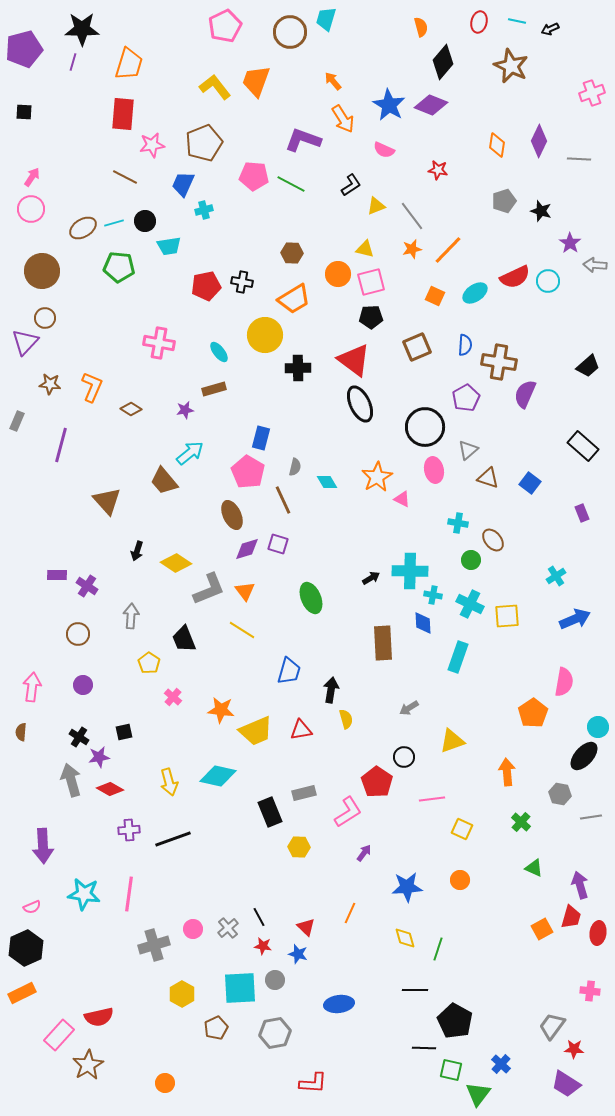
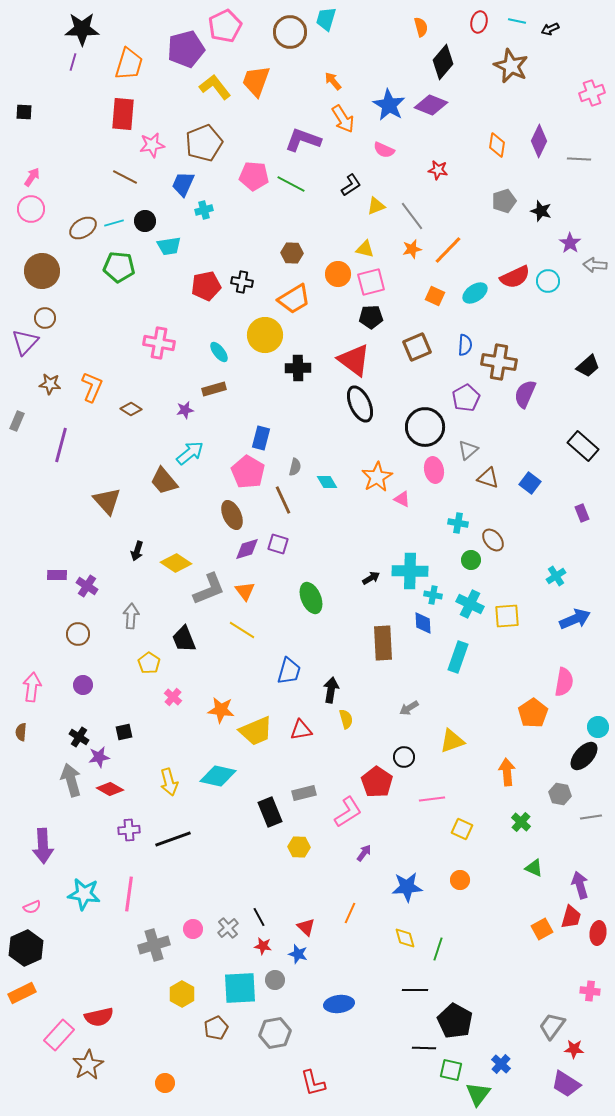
purple pentagon at (24, 49): moved 162 px right
red L-shape at (313, 1083): rotated 72 degrees clockwise
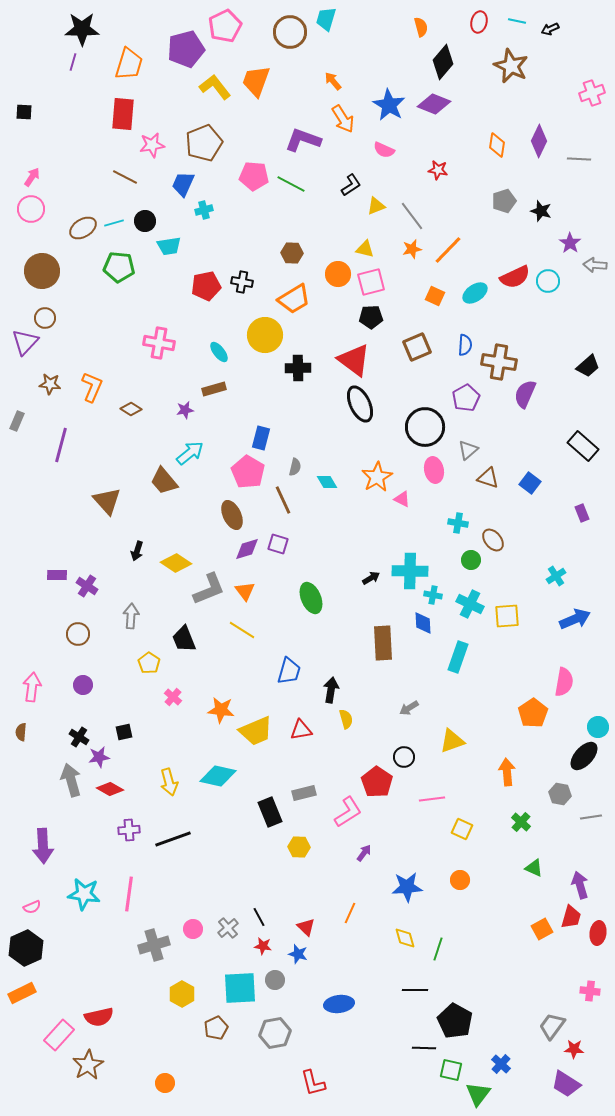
purple diamond at (431, 105): moved 3 px right, 1 px up
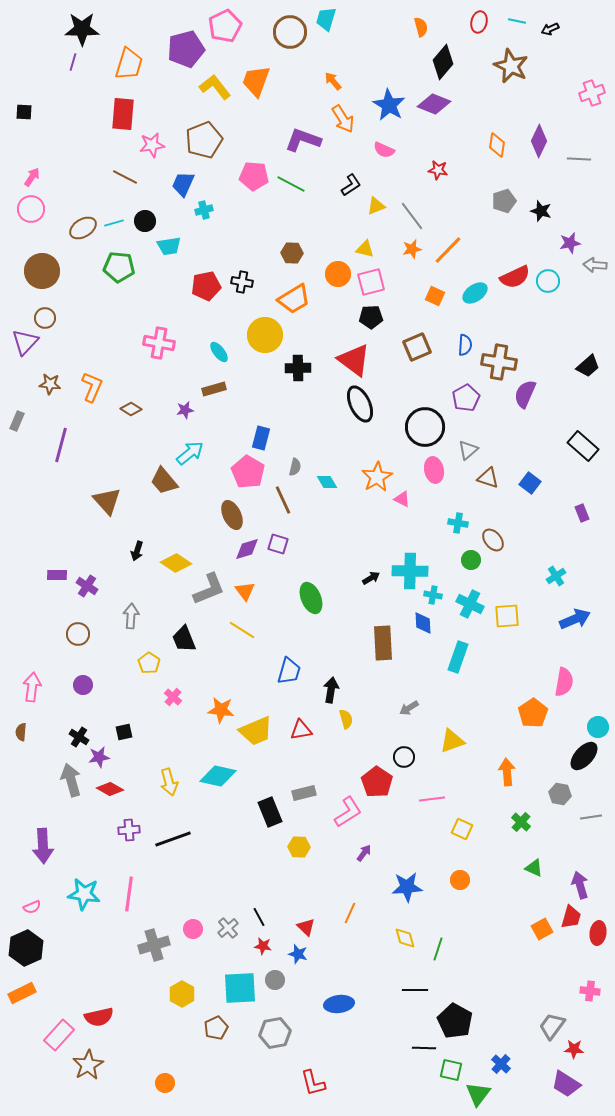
brown pentagon at (204, 143): moved 3 px up
purple star at (570, 243): rotated 25 degrees clockwise
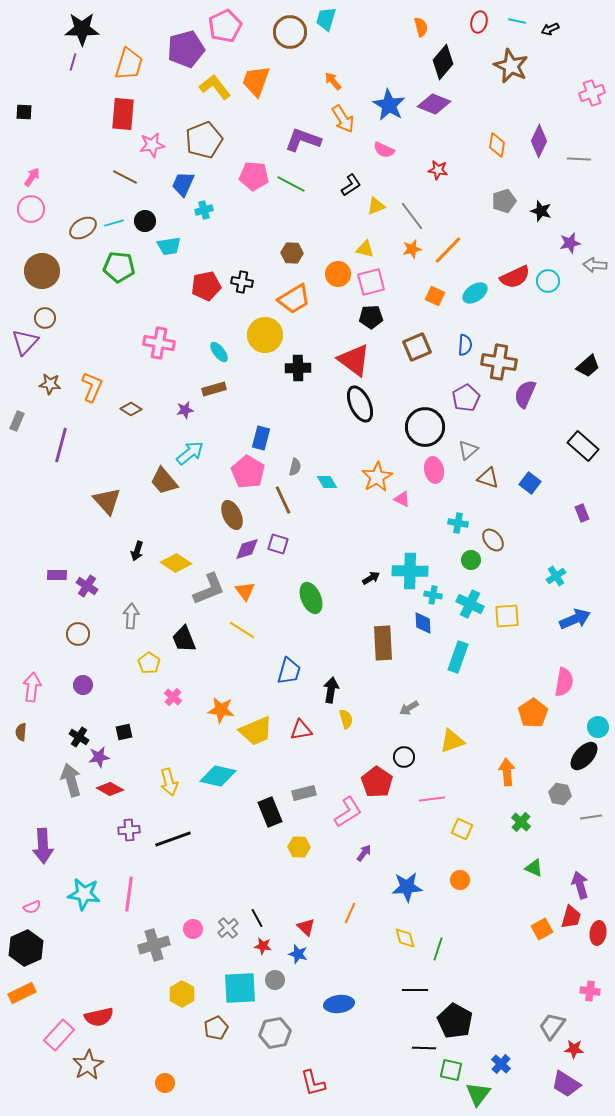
black line at (259, 917): moved 2 px left, 1 px down
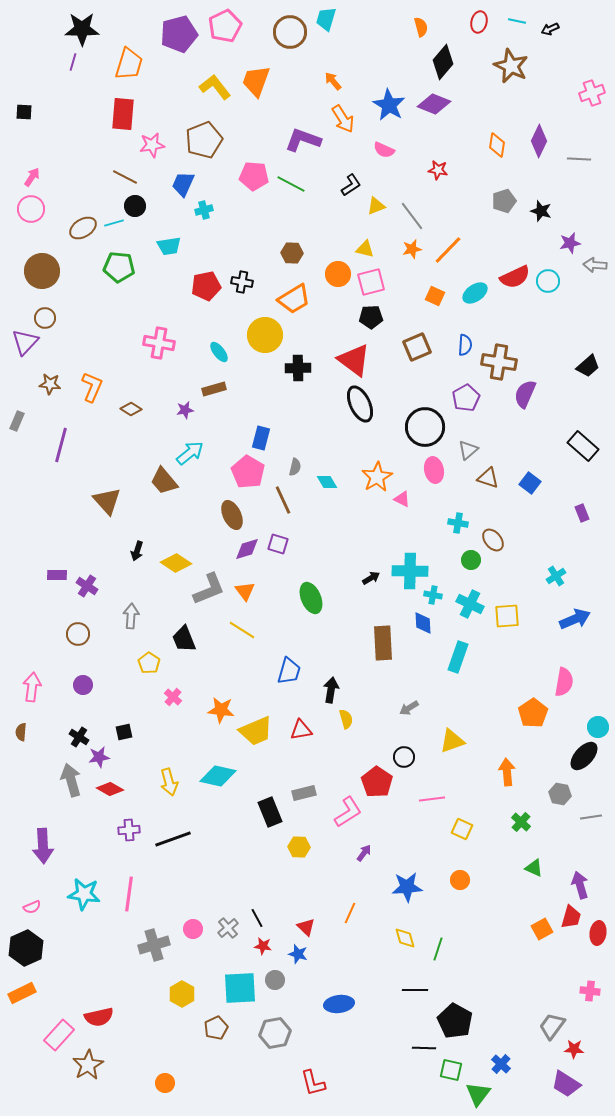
purple pentagon at (186, 49): moved 7 px left, 15 px up
black circle at (145, 221): moved 10 px left, 15 px up
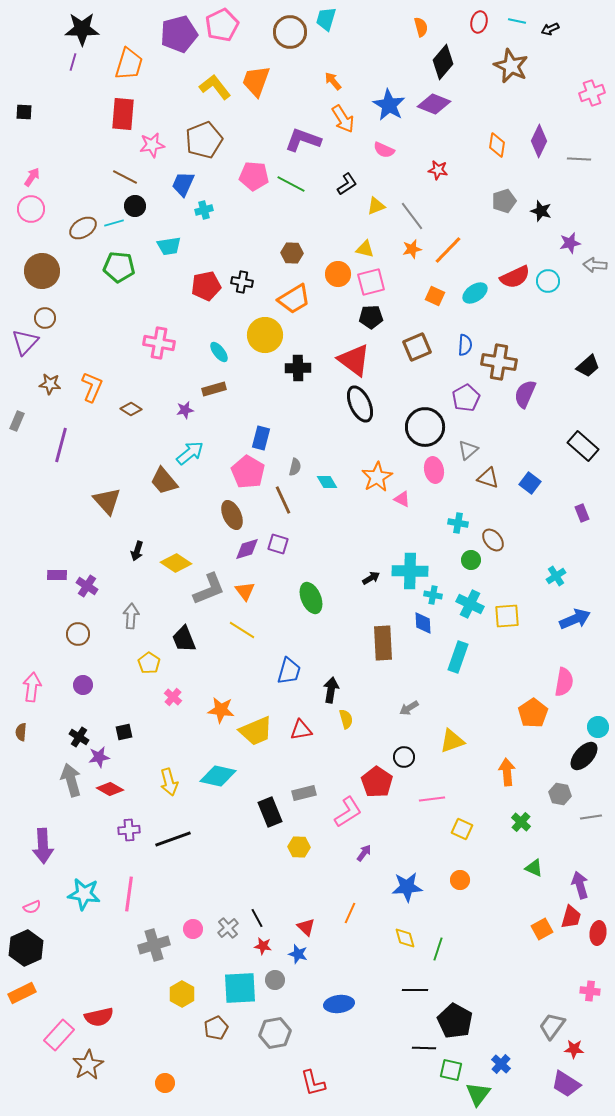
pink pentagon at (225, 26): moved 3 px left, 1 px up
black L-shape at (351, 185): moved 4 px left, 1 px up
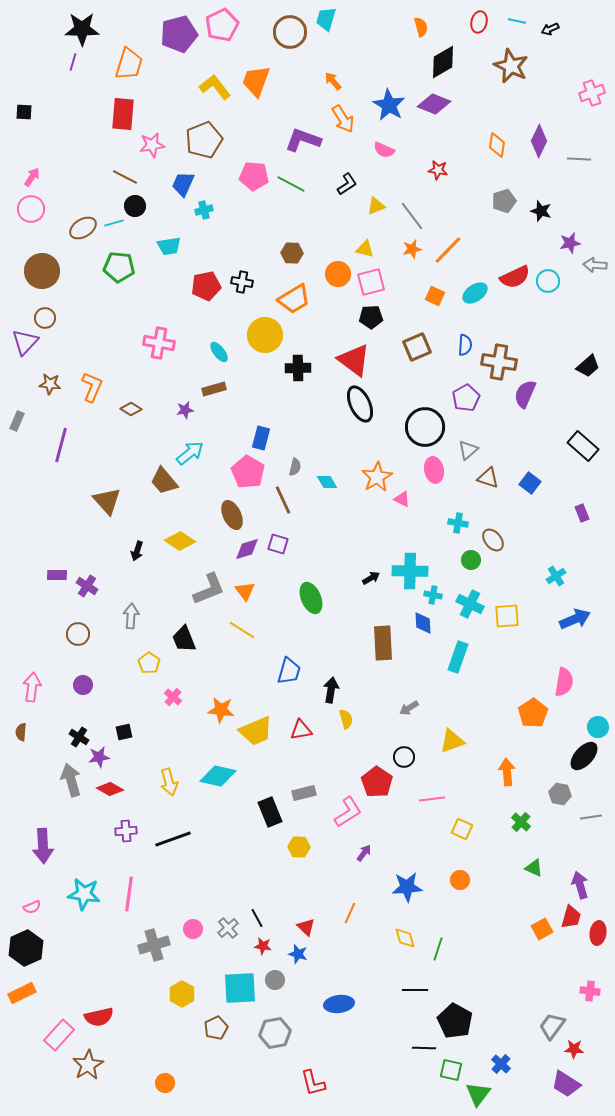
black diamond at (443, 62): rotated 20 degrees clockwise
yellow diamond at (176, 563): moved 4 px right, 22 px up
purple cross at (129, 830): moved 3 px left, 1 px down
